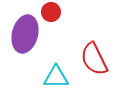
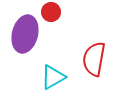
red semicircle: rotated 36 degrees clockwise
cyan triangle: moved 3 px left; rotated 28 degrees counterclockwise
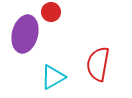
red semicircle: moved 4 px right, 5 px down
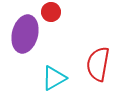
cyan triangle: moved 1 px right, 1 px down
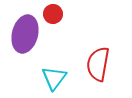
red circle: moved 2 px right, 2 px down
cyan triangle: rotated 24 degrees counterclockwise
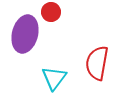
red circle: moved 2 px left, 2 px up
red semicircle: moved 1 px left, 1 px up
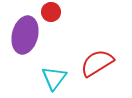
purple ellipse: moved 1 px down
red semicircle: rotated 48 degrees clockwise
